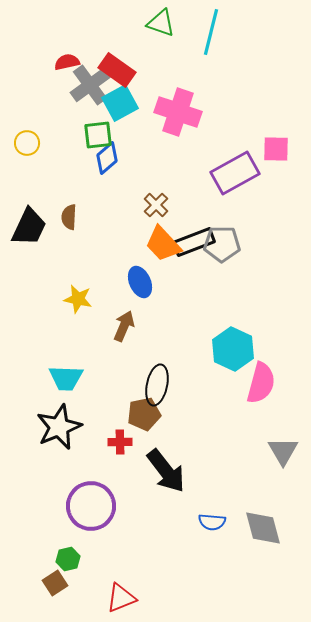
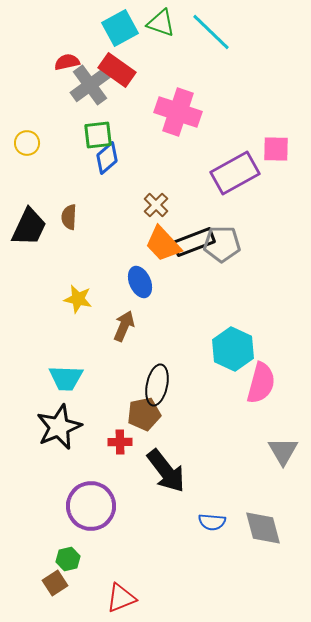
cyan line: rotated 60 degrees counterclockwise
cyan square: moved 75 px up
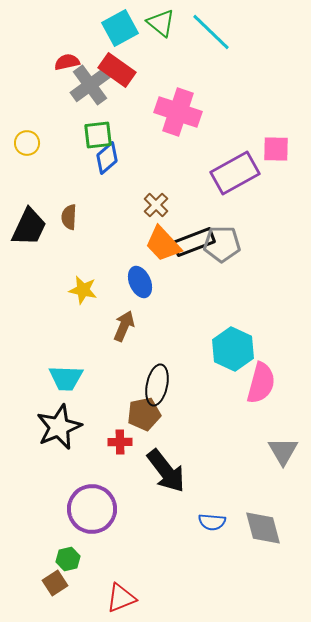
green triangle: rotated 20 degrees clockwise
yellow star: moved 5 px right, 9 px up
purple circle: moved 1 px right, 3 px down
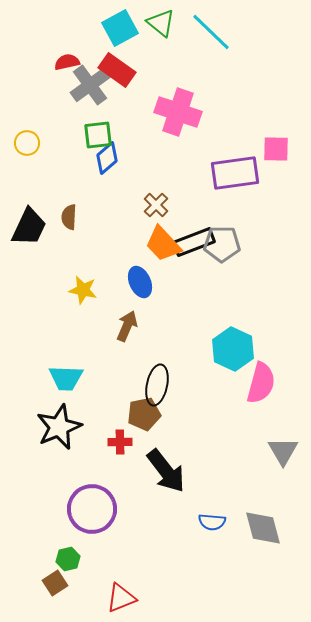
purple rectangle: rotated 21 degrees clockwise
brown arrow: moved 3 px right
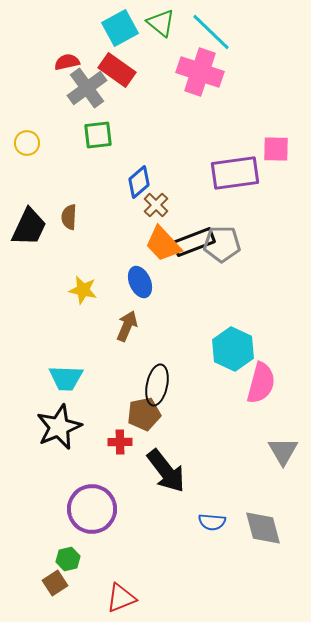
gray cross: moved 3 px left, 3 px down
pink cross: moved 22 px right, 40 px up
blue diamond: moved 32 px right, 24 px down
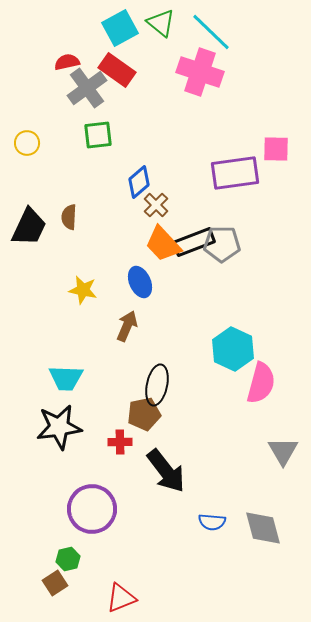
black star: rotated 15 degrees clockwise
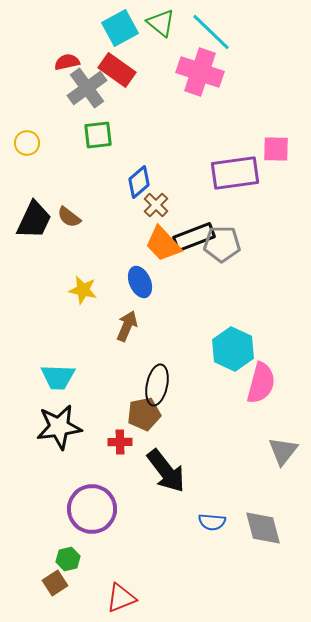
brown semicircle: rotated 55 degrees counterclockwise
black trapezoid: moved 5 px right, 7 px up
black rectangle: moved 5 px up
cyan trapezoid: moved 8 px left, 1 px up
gray triangle: rotated 8 degrees clockwise
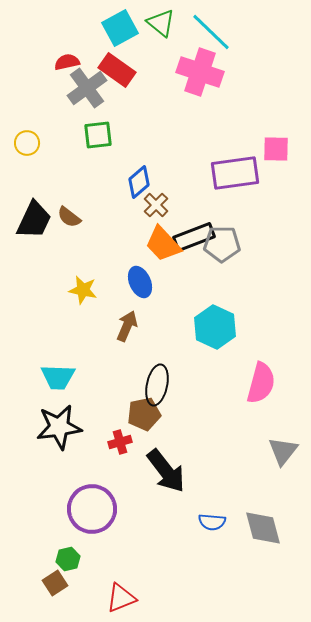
cyan hexagon: moved 18 px left, 22 px up
red cross: rotated 15 degrees counterclockwise
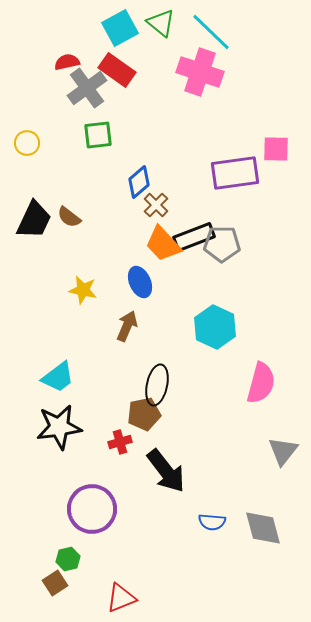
cyan trapezoid: rotated 39 degrees counterclockwise
